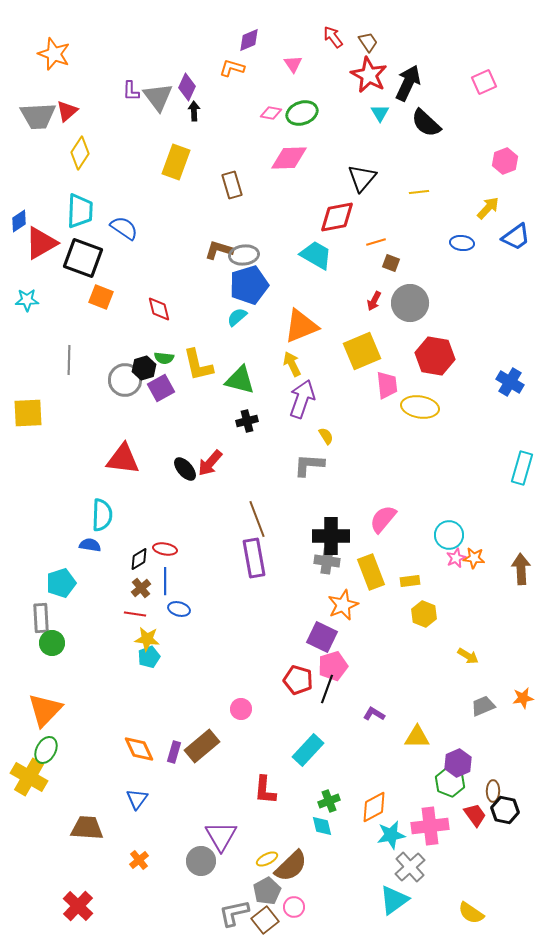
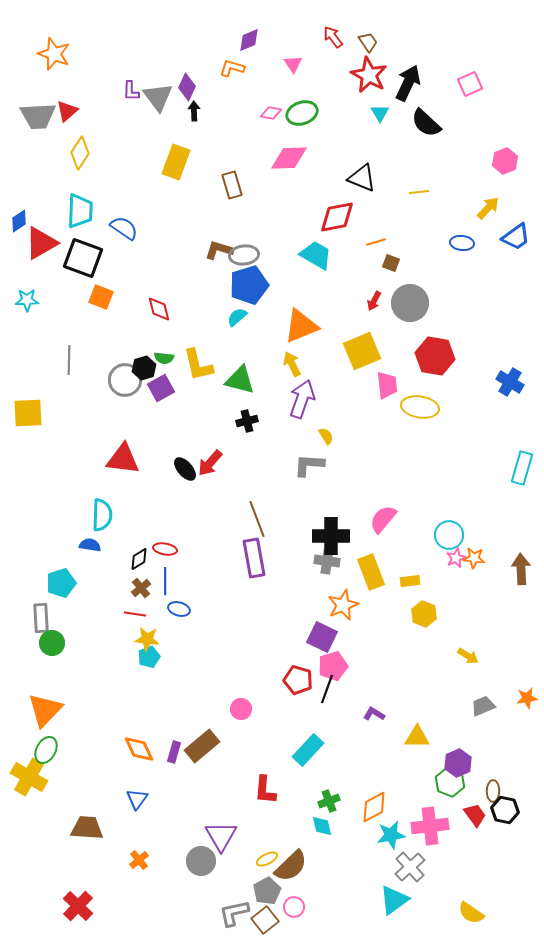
pink square at (484, 82): moved 14 px left, 2 px down
black triangle at (362, 178): rotated 48 degrees counterclockwise
orange star at (523, 698): moved 4 px right
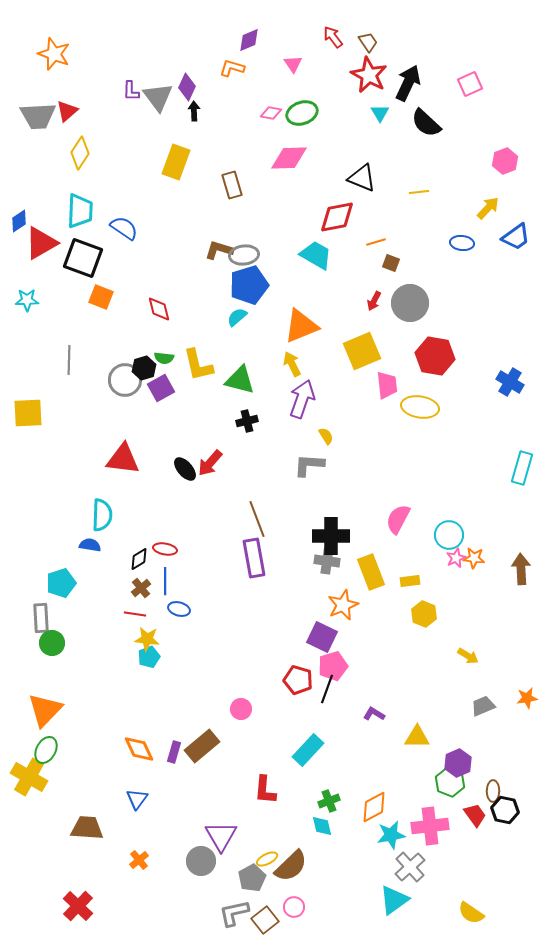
pink semicircle at (383, 519): moved 15 px right; rotated 12 degrees counterclockwise
gray pentagon at (267, 891): moved 15 px left, 13 px up
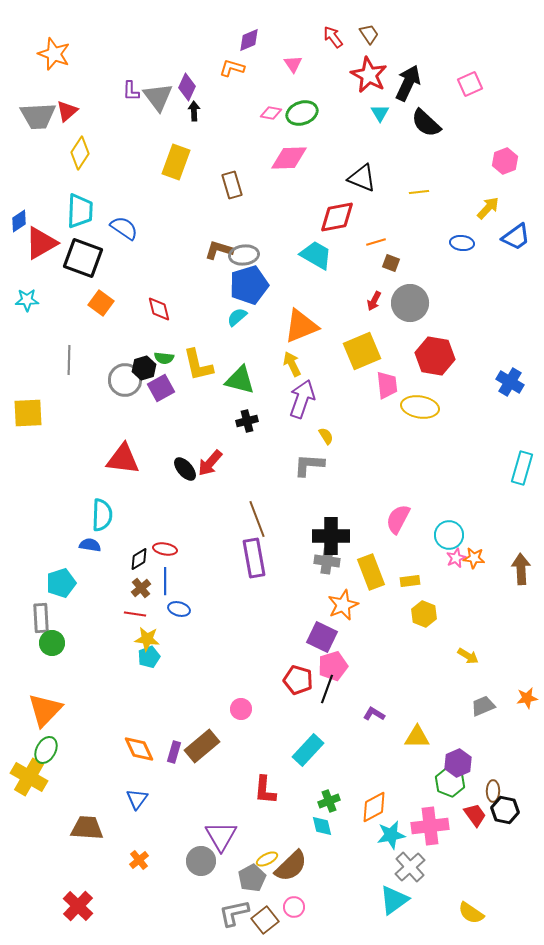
brown trapezoid at (368, 42): moved 1 px right, 8 px up
orange square at (101, 297): moved 6 px down; rotated 15 degrees clockwise
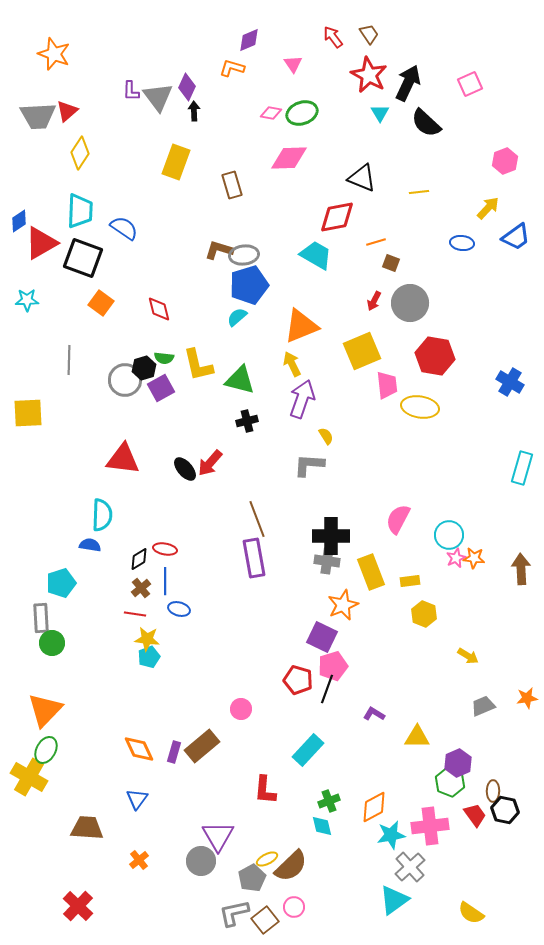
purple triangle at (221, 836): moved 3 px left
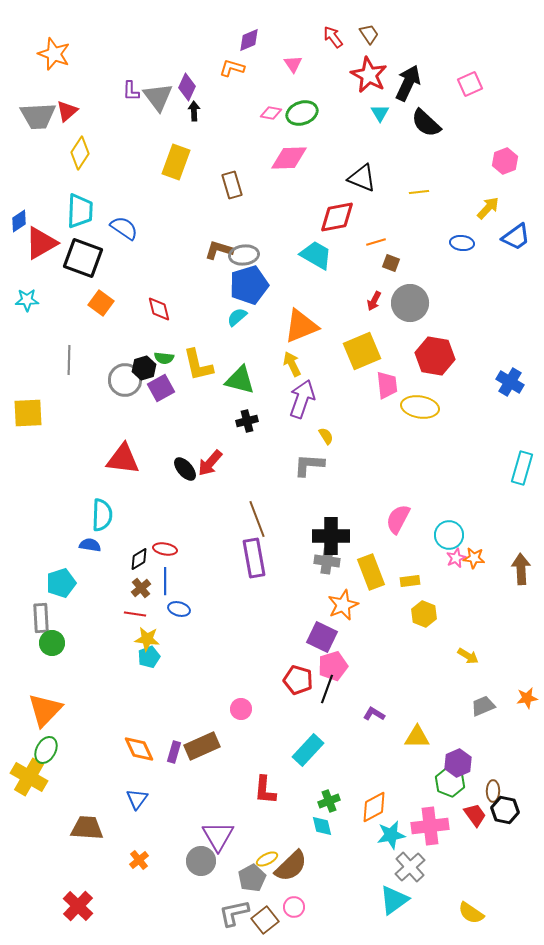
brown rectangle at (202, 746): rotated 16 degrees clockwise
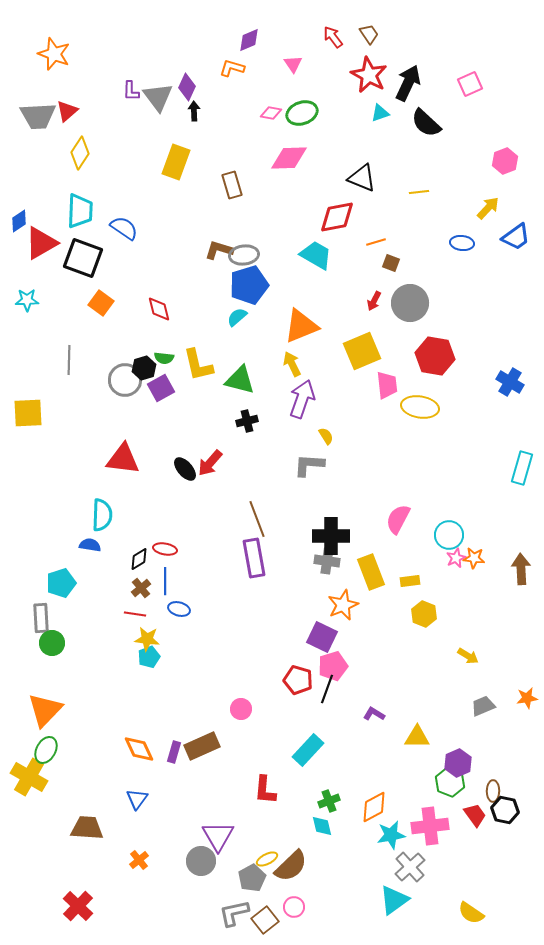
cyan triangle at (380, 113): rotated 42 degrees clockwise
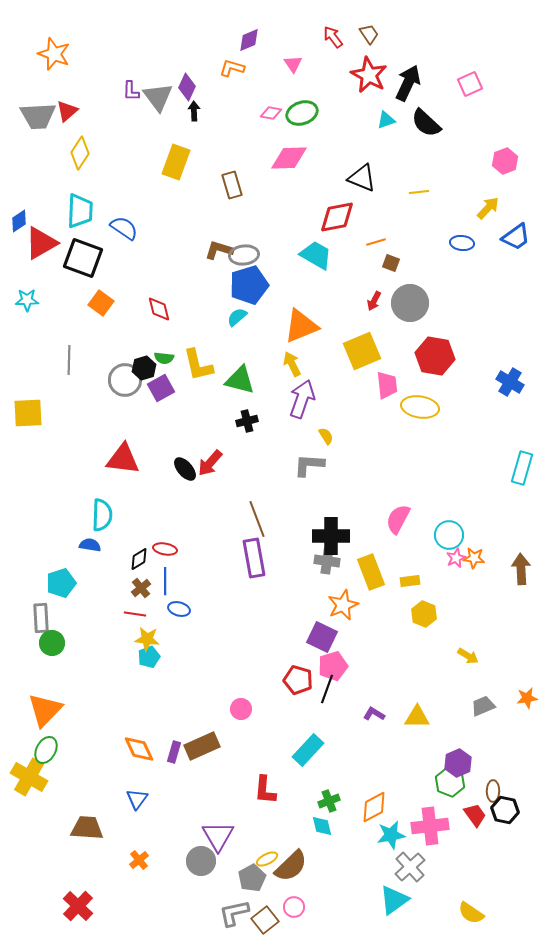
cyan triangle at (380, 113): moved 6 px right, 7 px down
yellow triangle at (417, 737): moved 20 px up
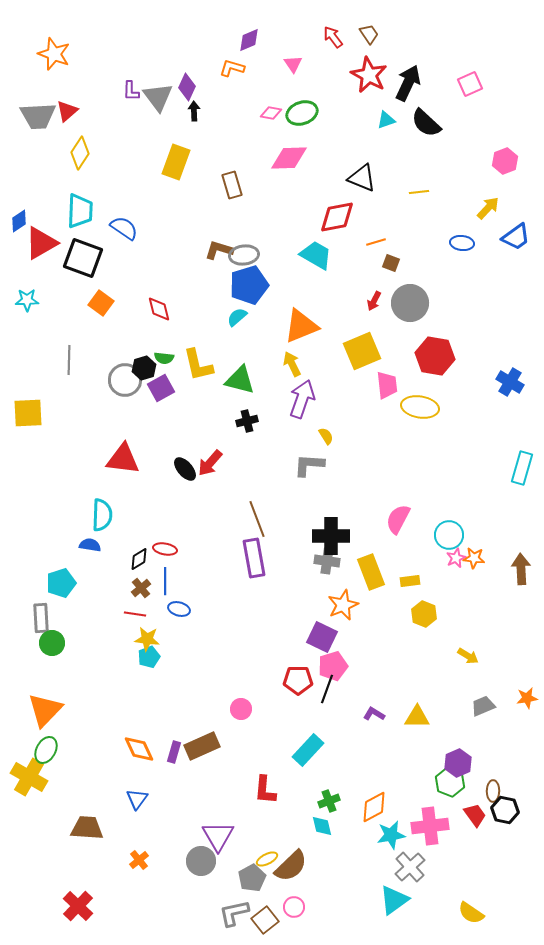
red pentagon at (298, 680): rotated 16 degrees counterclockwise
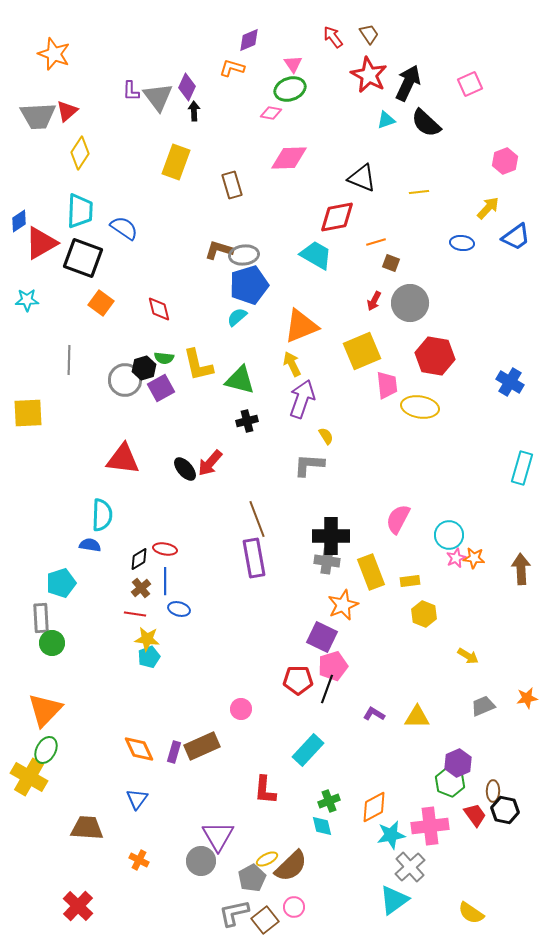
green ellipse at (302, 113): moved 12 px left, 24 px up
orange cross at (139, 860): rotated 24 degrees counterclockwise
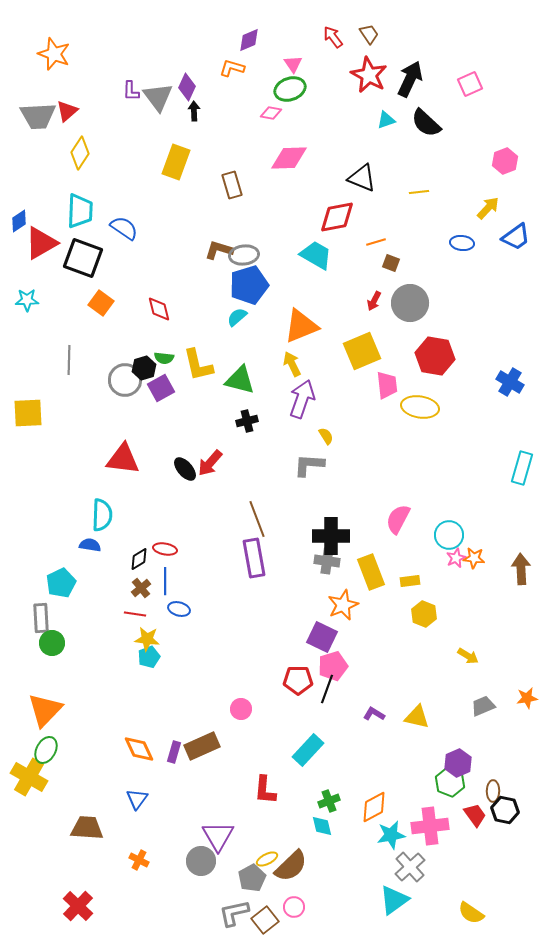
black arrow at (408, 83): moved 2 px right, 4 px up
cyan pentagon at (61, 583): rotated 8 degrees counterclockwise
yellow triangle at (417, 717): rotated 12 degrees clockwise
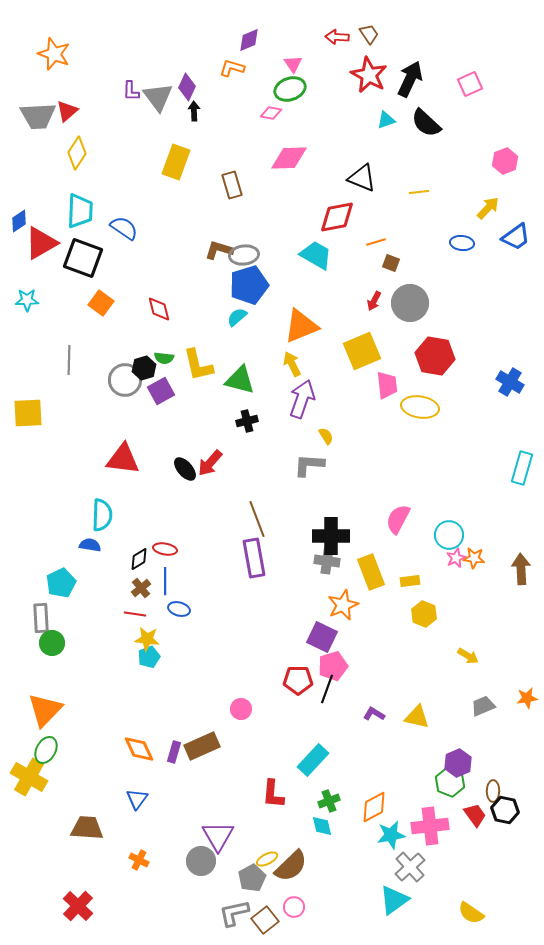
red arrow at (333, 37): moved 4 px right; rotated 50 degrees counterclockwise
yellow diamond at (80, 153): moved 3 px left
purple square at (161, 388): moved 3 px down
cyan rectangle at (308, 750): moved 5 px right, 10 px down
red L-shape at (265, 790): moved 8 px right, 4 px down
